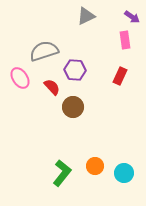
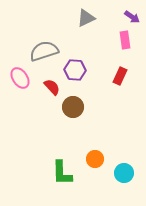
gray triangle: moved 2 px down
orange circle: moved 7 px up
green L-shape: rotated 140 degrees clockwise
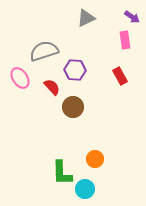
red rectangle: rotated 54 degrees counterclockwise
cyan circle: moved 39 px left, 16 px down
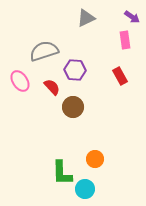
pink ellipse: moved 3 px down
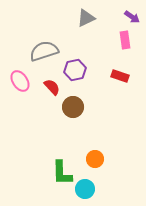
purple hexagon: rotated 15 degrees counterclockwise
red rectangle: rotated 42 degrees counterclockwise
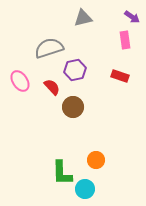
gray triangle: moved 3 px left; rotated 12 degrees clockwise
gray semicircle: moved 5 px right, 3 px up
orange circle: moved 1 px right, 1 px down
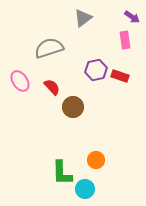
gray triangle: rotated 24 degrees counterclockwise
purple hexagon: moved 21 px right
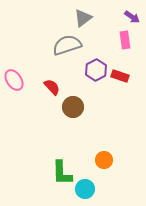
gray semicircle: moved 18 px right, 3 px up
purple hexagon: rotated 15 degrees counterclockwise
pink ellipse: moved 6 px left, 1 px up
orange circle: moved 8 px right
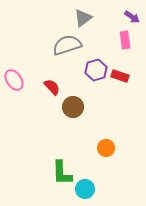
purple hexagon: rotated 10 degrees clockwise
orange circle: moved 2 px right, 12 px up
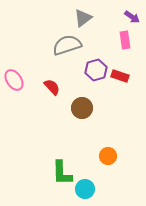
brown circle: moved 9 px right, 1 px down
orange circle: moved 2 px right, 8 px down
